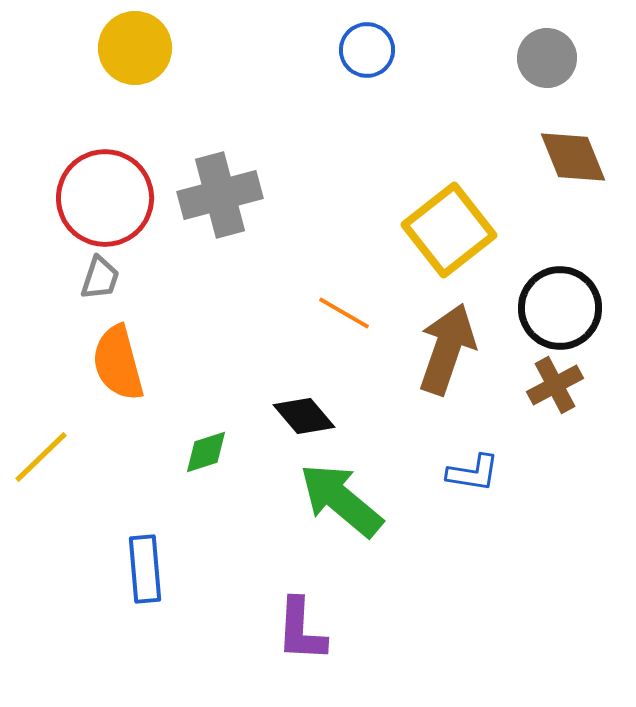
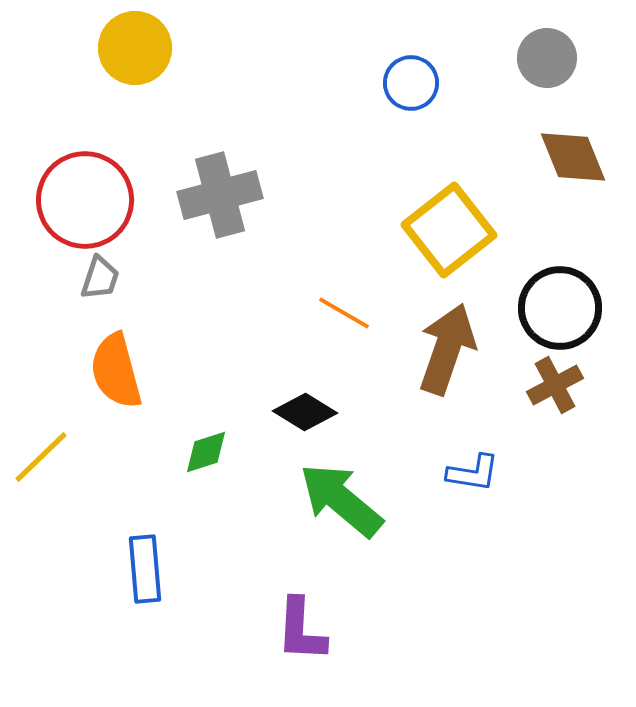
blue circle: moved 44 px right, 33 px down
red circle: moved 20 px left, 2 px down
orange semicircle: moved 2 px left, 8 px down
black diamond: moved 1 px right, 4 px up; rotated 18 degrees counterclockwise
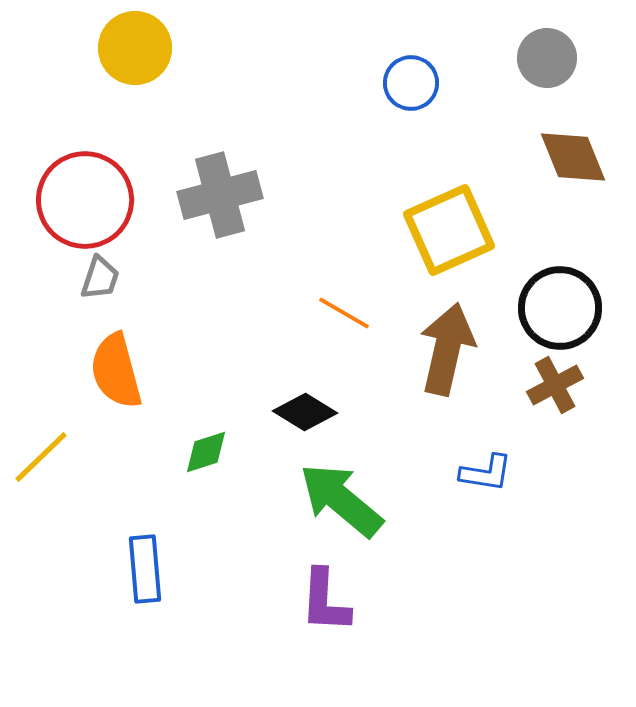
yellow square: rotated 14 degrees clockwise
brown arrow: rotated 6 degrees counterclockwise
blue L-shape: moved 13 px right
purple L-shape: moved 24 px right, 29 px up
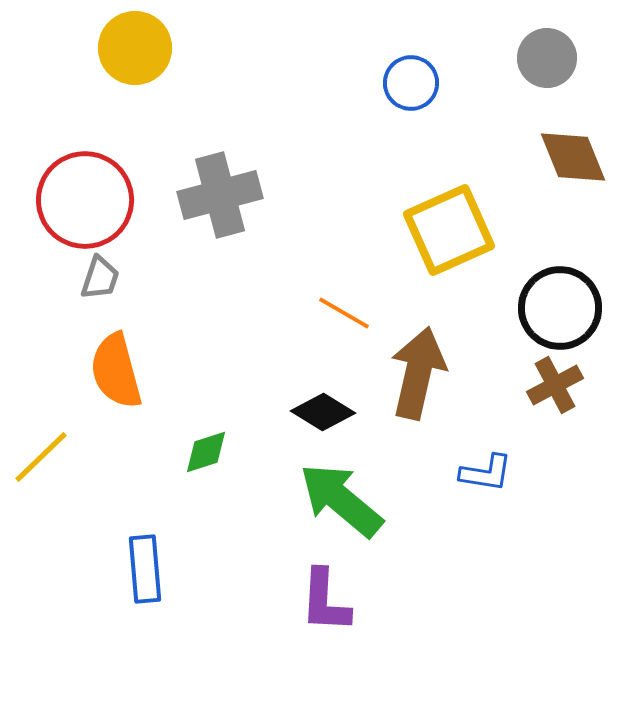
brown arrow: moved 29 px left, 24 px down
black diamond: moved 18 px right
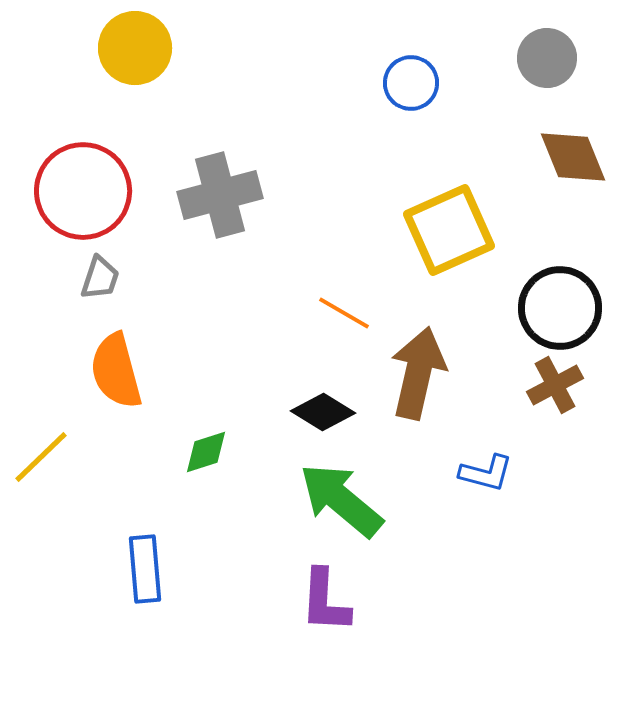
red circle: moved 2 px left, 9 px up
blue L-shape: rotated 6 degrees clockwise
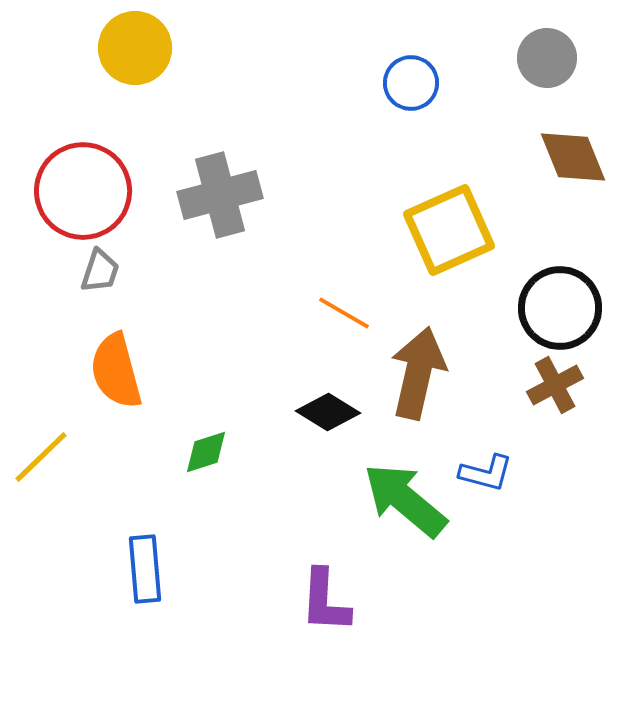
gray trapezoid: moved 7 px up
black diamond: moved 5 px right
green arrow: moved 64 px right
